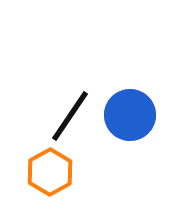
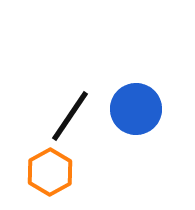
blue circle: moved 6 px right, 6 px up
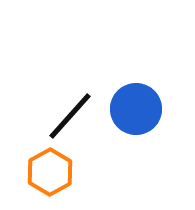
black line: rotated 8 degrees clockwise
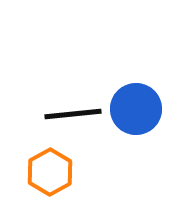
black line: moved 3 px right, 2 px up; rotated 42 degrees clockwise
